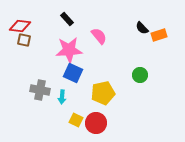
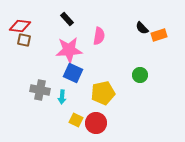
pink semicircle: rotated 48 degrees clockwise
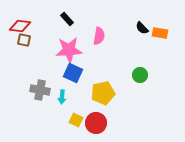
orange rectangle: moved 1 px right, 2 px up; rotated 28 degrees clockwise
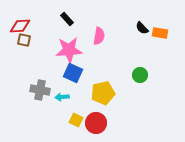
red diamond: rotated 10 degrees counterclockwise
cyan arrow: rotated 80 degrees clockwise
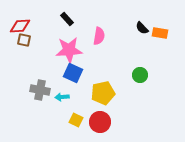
red circle: moved 4 px right, 1 px up
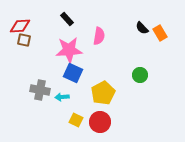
orange rectangle: rotated 49 degrees clockwise
yellow pentagon: rotated 15 degrees counterclockwise
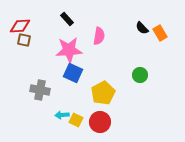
cyan arrow: moved 18 px down
